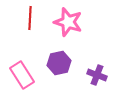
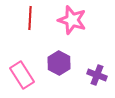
pink star: moved 4 px right, 2 px up
purple hexagon: rotated 20 degrees counterclockwise
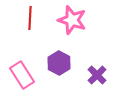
purple cross: rotated 24 degrees clockwise
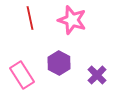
red line: rotated 15 degrees counterclockwise
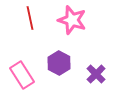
purple cross: moved 1 px left, 1 px up
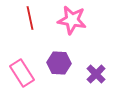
pink star: rotated 8 degrees counterclockwise
purple hexagon: rotated 25 degrees counterclockwise
pink rectangle: moved 2 px up
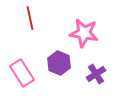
pink star: moved 12 px right, 13 px down
purple hexagon: rotated 20 degrees clockwise
purple cross: rotated 12 degrees clockwise
